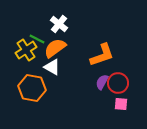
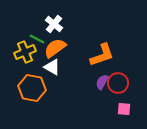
white cross: moved 5 px left
yellow cross: moved 1 px left, 2 px down; rotated 10 degrees clockwise
pink square: moved 3 px right, 5 px down
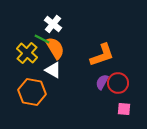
white cross: moved 1 px left
green line: moved 5 px right
orange semicircle: rotated 95 degrees clockwise
yellow cross: moved 2 px right, 1 px down; rotated 25 degrees counterclockwise
white triangle: moved 1 px right, 3 px down
orange hexagon: moved 4 px down
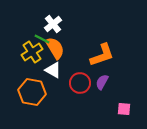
white cross: rotated 12 degrees clockwise
yellow cross: moved 5 px right, 1 px up; rotated 15 degrees clockwise
red circle: moved 38 px left
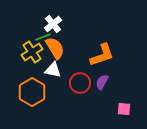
green line: moved 1 px right, 2 px up; rotated 49 degrees counterclockwise
white triangle: rotated 18 degrees counterclockwise
orange hexagon: rotated 20 degrees clockwise
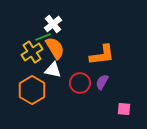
orange L-shape: rotated 12 degrees clockwise
orange hexagon: moved 2 px up
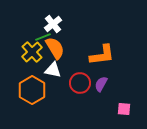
yellow cross: rotated 10 degrees counterclockwise
purple semicircle: moved 1 px left, 2 px down
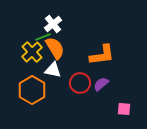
purple semicircle: rotated 21 degrees clockwise
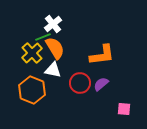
yellow cross: moved 1 px down
orange hexagon: rotated 8 degrees counterclockwise
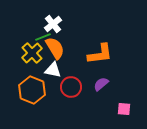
orange L-shape: moved 2 px left, 1 px up
red circle: moved 9 px left, 4 px down
